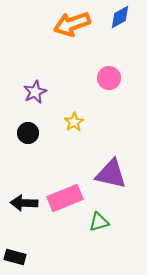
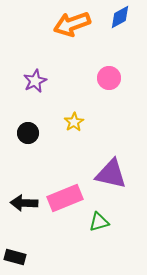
purple star: moved 11 px up
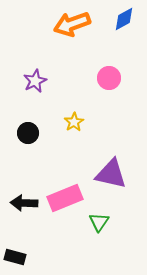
blue diamond: moved 4 px right, 2 px down
green triangle: rotated 40 degrees counterclockwise
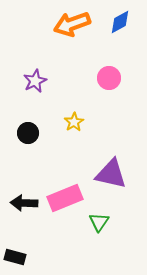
blue diamond: moved 4 px left, 3 px down
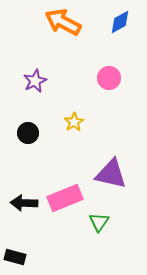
orange arrow: moved 9 px left, 2 px up; rotated 48 degrees clockwise
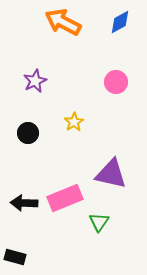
pink circle: moved 7 px right, 4 px down
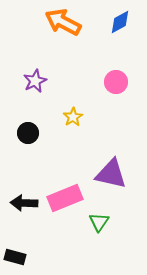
yellow star: moved 1 px left, 5 px up
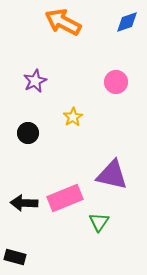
blue diamond: moved 7 px right; rotated 10 degrees clockwise
purple triangle: moved 1 px right, 1 px down
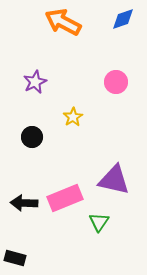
blue diamond: moved 4 px left, 3 px up
purple star: moved 1 px down
black circle: moved 4 px right, 4 px down
purple triangle: moved 2 px right, 5 px down
black rectangle: moved 1 px down
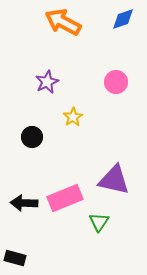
purple star: moved 12 px right
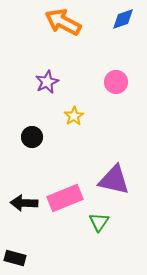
yellow star: moved 1 px right, 1 px up
